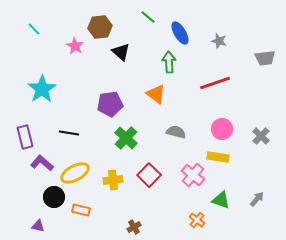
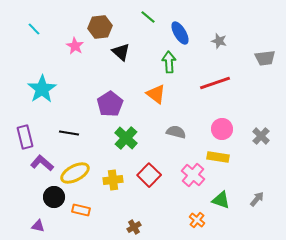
purple pentagon: rotated 25 degrees counterclockwise
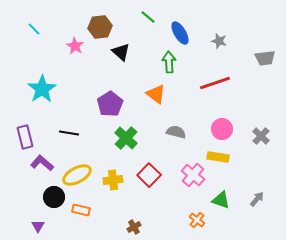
yellow ellipse: moved 2 px right, 2 px down
purple triangle: rotated 48 degrees clockwise
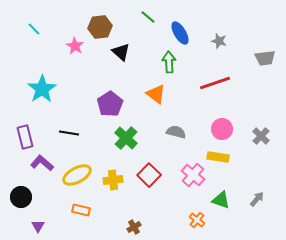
black circle: moved 33 px left
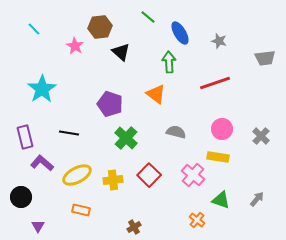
purple pentagon: rotated 20 degrees counterclockwise
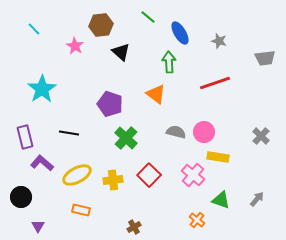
brown hexagon: moved 1 px right, 2 px up
pink circle: moved 18 px left, 3 px down
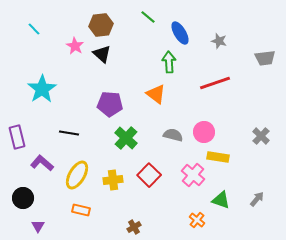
black triangle: moved 19 px left, 2 px down
purple pentagon: rotated 15 degrees counterclockwise
gray semicircle: moved 3 px left, 3 px down
purple rectangle: moved 8 px left
yellow ellipse: rotated 32 degrees counterclockwise
black circle: moved 2 px right, 1 px down
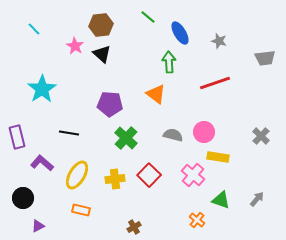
yellow cross: moved 2 px right, 1 px up
purple triangle: rotated 32 degrees clockwise
